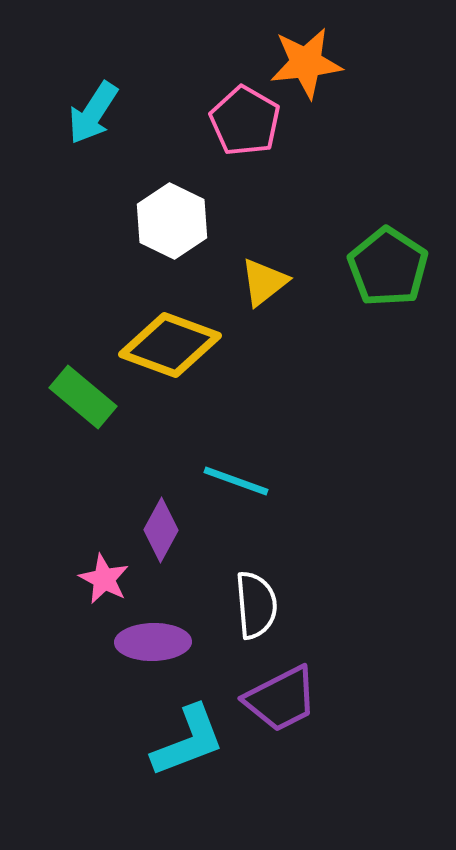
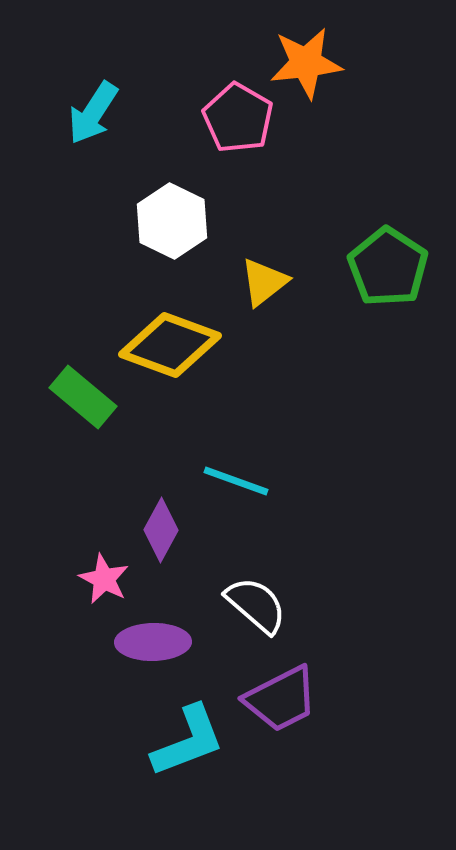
pink pentagon: moved 7 px left, 3 px up
white semicircle: rotated 44 degrees counterclockwise
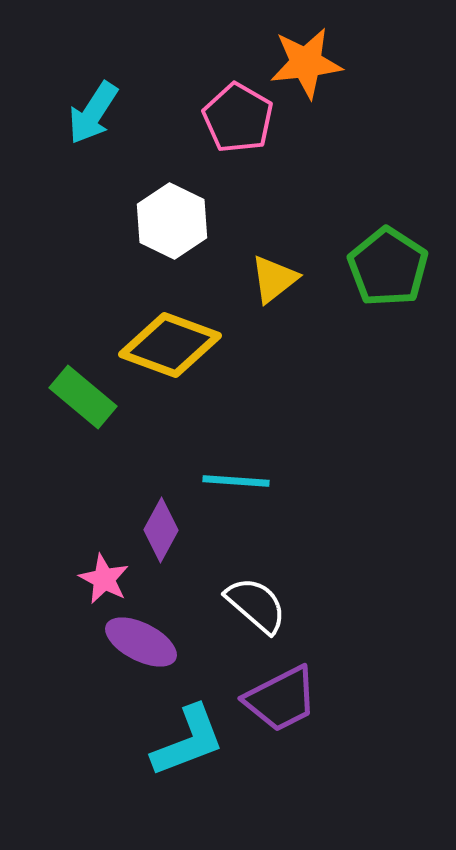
yellow triangle: moved 10 px right, 3 px up
cyan line: rotated 16 degrees counterclockwise
purple ellipse: moved 12 px left; rotated 28 degrees clockwise
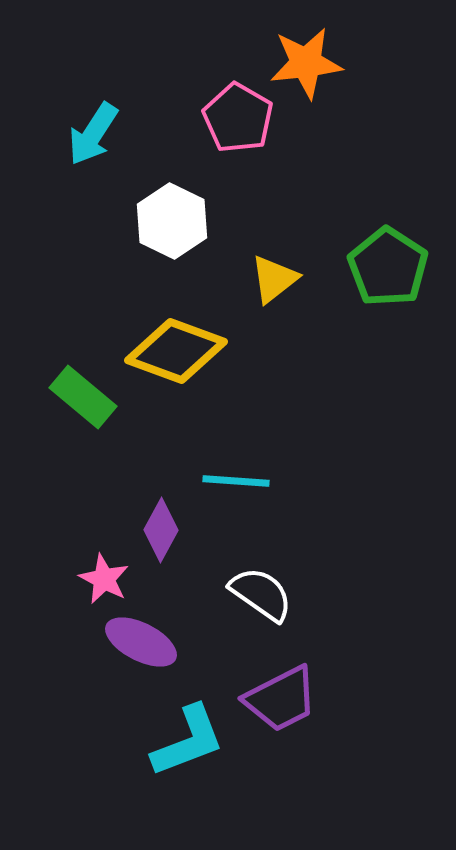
cyan arrow: moved 21 px down
yellow diamond: moved 6 px right, 6 px down
white semicircle: moved 5 px right, 11 px up; rotated 6 degrees counterclockwise
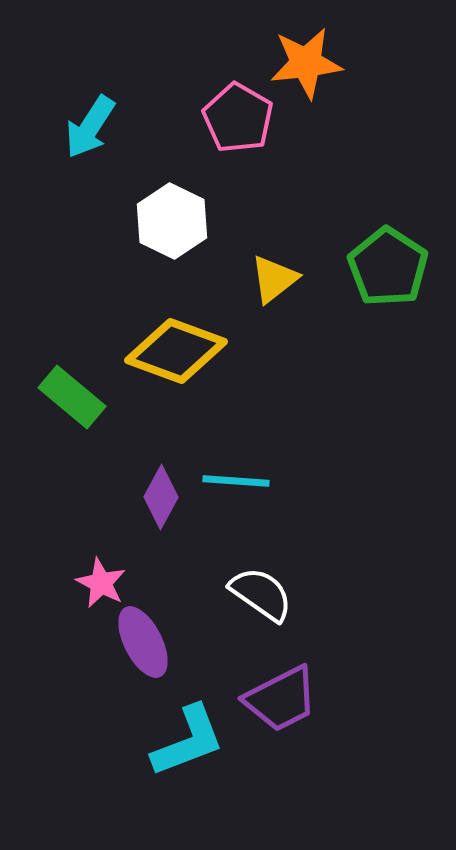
cyan arrow: moved 3 px left, 7 px up
green rectangle: moved 11 px left
purple diamond: moved 33 px up
pink star: moved 3 px left, 4 px down
purple ellipse: moved 2 px right; rotated 36 degrees clockwise
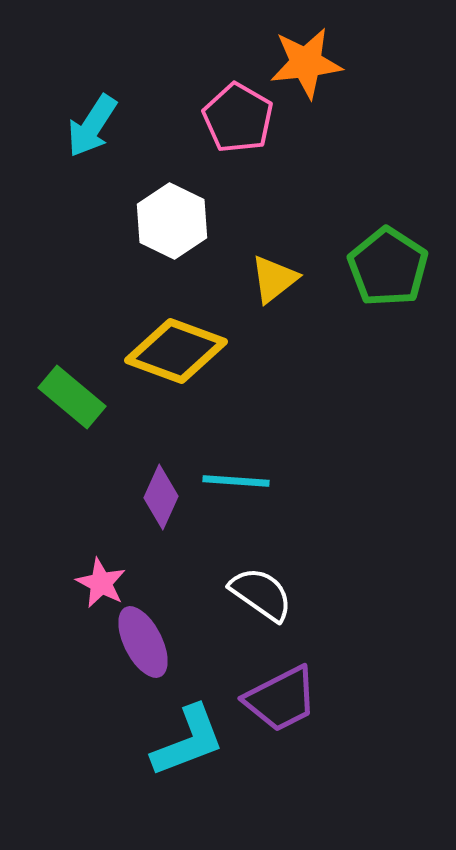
cyan arrow: moved 2 px right, 1 px up
purple diamond: rotated 4 degrees counterclockwise
